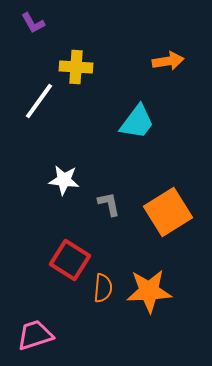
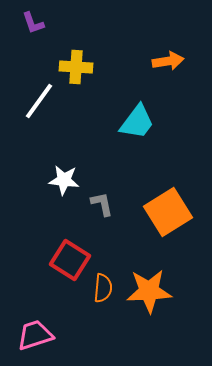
purple L-shape: rotated 10 degrees clockwise
gray L-shape: moved 7 px left
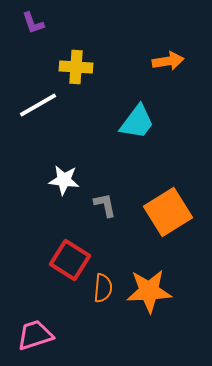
white line: moved 1 px left, 4 px down; rotated 24 degrees clockwise
gray L-shape: moved 3 px right, 1 px down
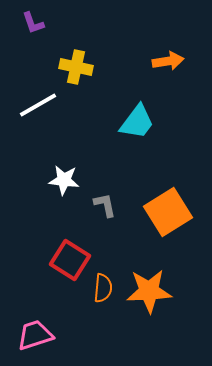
yellow cross: rotated 8 degrees clockwise
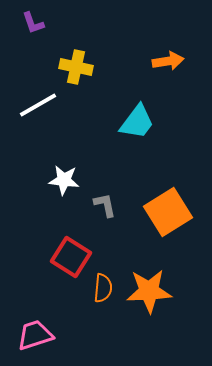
red square: moved 1 px right, 3 px up
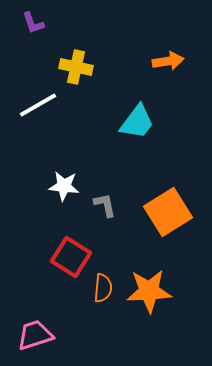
white star: moved 6 px down
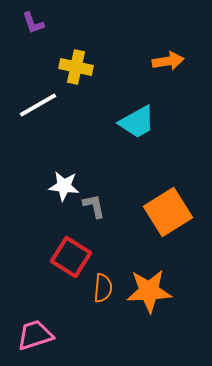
cyan trapezoid: rotated 24 degrees clockwise
gray L-shape: moved 11 px left, 1 px down
